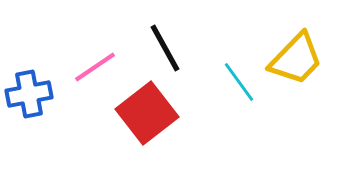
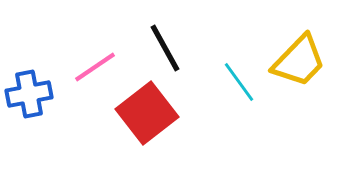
yellow trapezoid: moved 3 px right, 2 px down
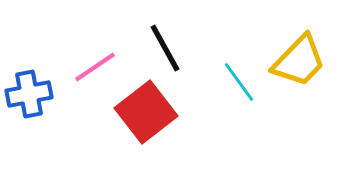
red square: moved 1 px left, 1 px up
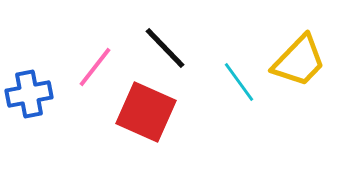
black line: rotated 15 degrees counterclockwise
pink line: rotated 18 degrees counterclockwise
red square: rotated 28 degrees counterclockwise
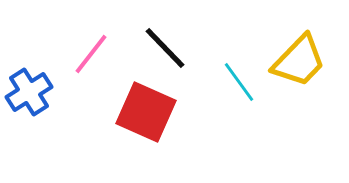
pink line: moved 4 px left, 13 px up
blue cross: moved 2 px up; rotated 21 degrees counterclockwise
